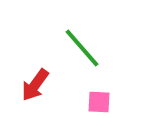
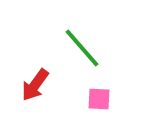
pink square: moved 3 px up
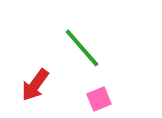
pink square: rotated 25 degrees counterclockwise
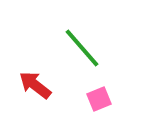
red arrow: rotated 92 degrees clockwise
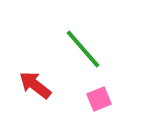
green line: moved 1 px right, 1 px down
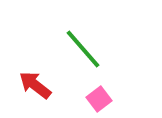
pink square: rotated 15 degrees counterclockwise
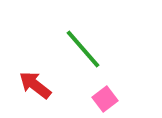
pink square: moved 6 px right
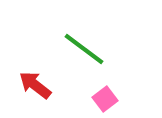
green line: moved 1 px right; rotated 12 degrees counterclockwise
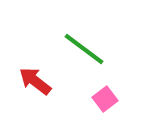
red arrow: moved 4 px up
